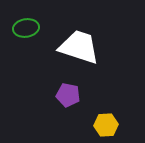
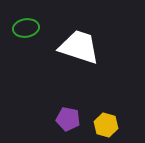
purple pentagon: moved 24 px down
yellow hexagon: rotated 20 degrees clockwise
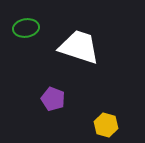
purple pentagon: moved 15 px left, 20 px up; rotated 10 degrees clockwise
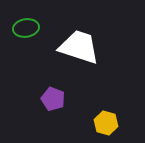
yellow hexagon: moved 2 px up
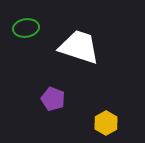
yellow hexagon: rotated 15 degrees clockwise
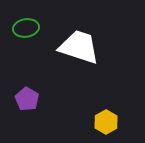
purple pentagon: moved 26 px left; rotated 10 degrees clockwise
yellow hexagon: moved 1 px up
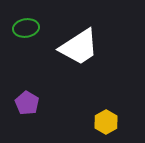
white trapezoid: rotated 129 degrees clockwise
purple pentagon: moved 4 px down
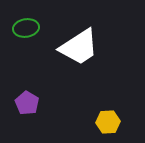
yellow hexagon: moved 2 px right; rotated 25 degrees clockwise
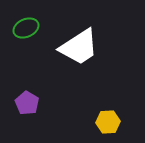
green ellipse: rotated 15 degrees counterclockwise
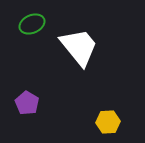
green ellipse: moved 6 px right, 4 px up
white trapezoid: rotated 96 degrees counterclockwise
